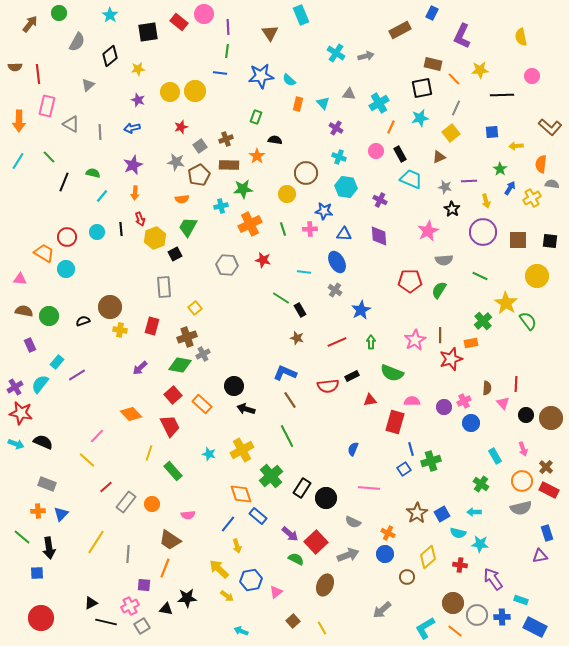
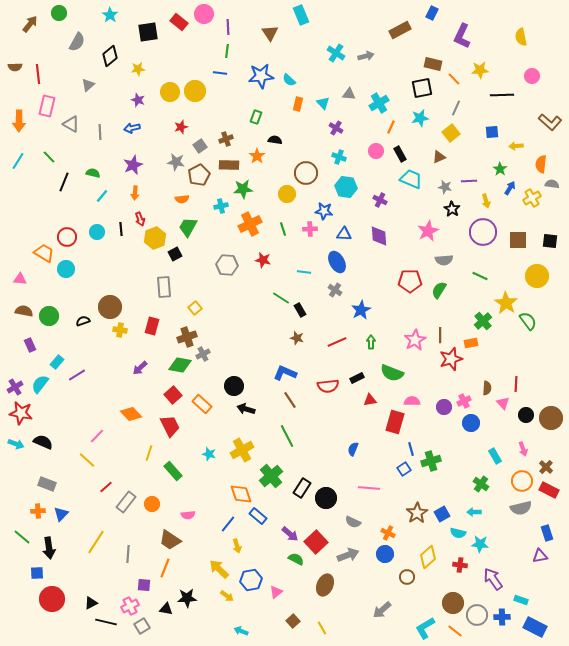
brown L-shape at (550, 127): moved 5 px up
black rectangle at (352, 376): moved 5 px right, 2 px down
red circle at (41, 618): moved 11 px right, 19 px up
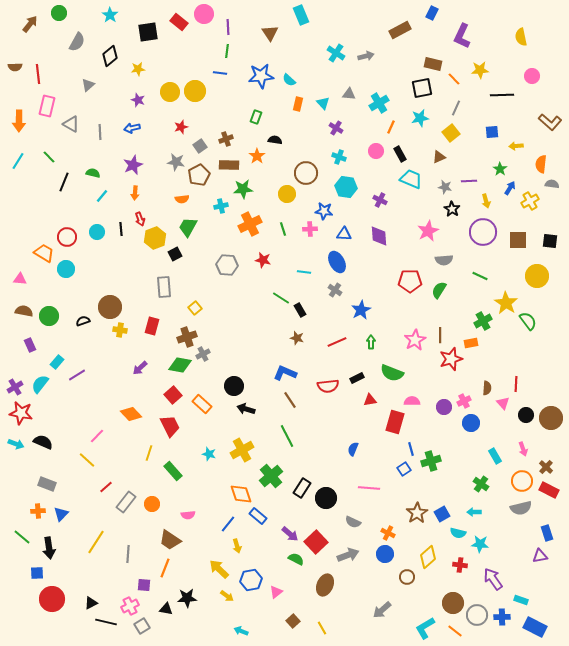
yellow cross at (532, 198): moved 2 px left, 3 px down
green cross at (483, 321): rotated 12 degrees clockwise
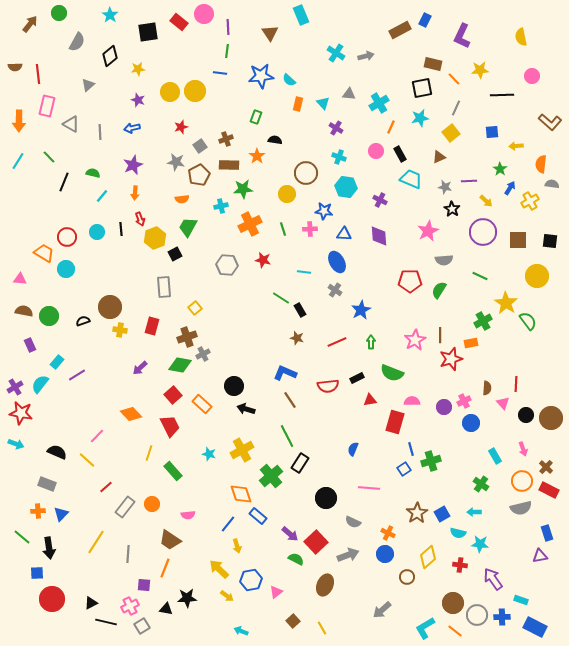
blue rectangle at (432, 13): moved 7 px left, 7 px down
yellow arrow at (486, 201): rotated 32 degrees counterclockwise
black semicircle at (43, 442): moved 14 px right, 10 px down
black rectangle at (302, 488): moved 2 px left, 25 px up
gray rectangle at (126, 502): moved 1 px left, 5 px down
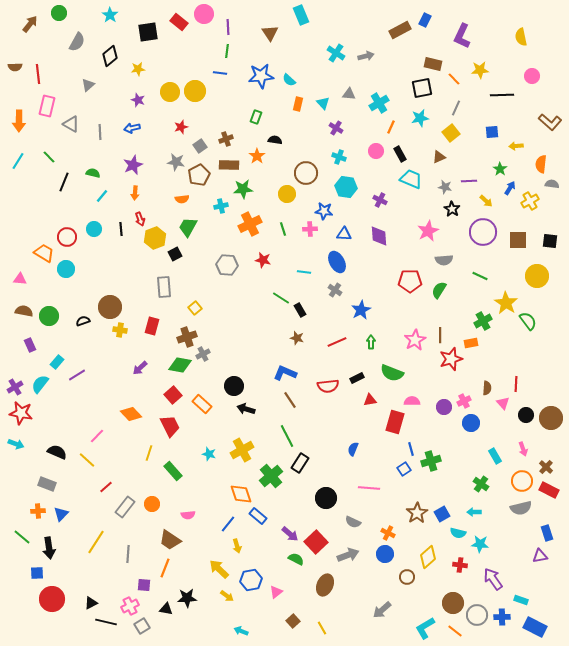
cyan circle at (97, 232): moved 3 px left, 3 px up
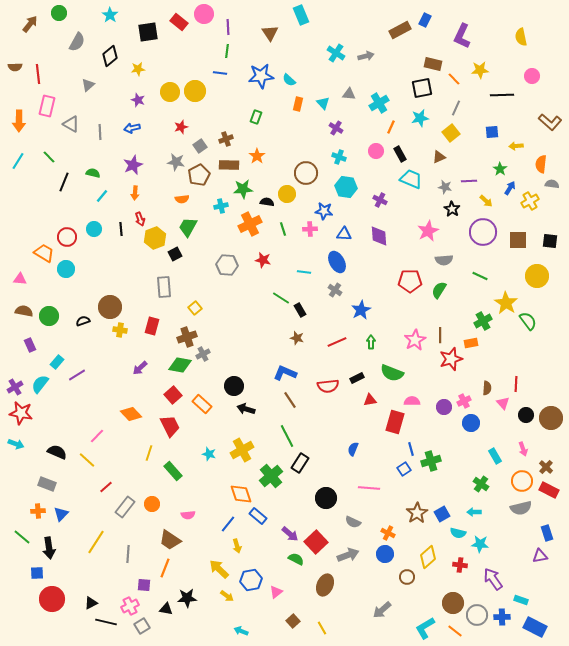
black semicircle at (275, 140): moved 8 px left, 62 px down
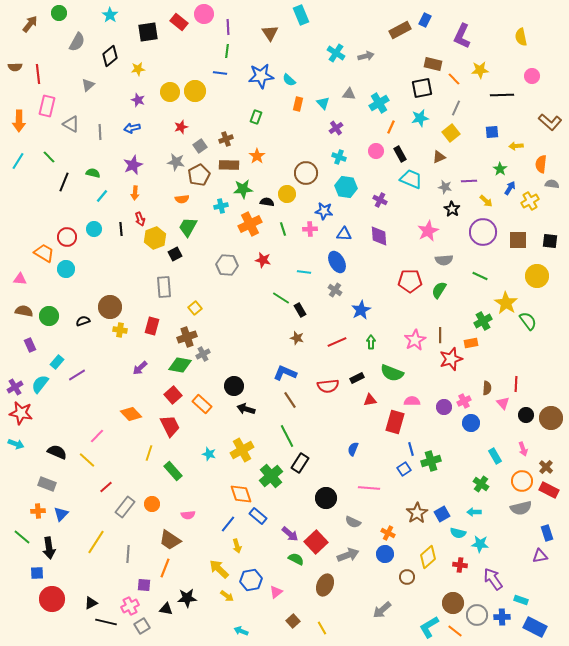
purple cross at (336, 128): rotated 24 degrees clockwise
cyan L-shape at (425, 628): moved 4 px right, 1 px up
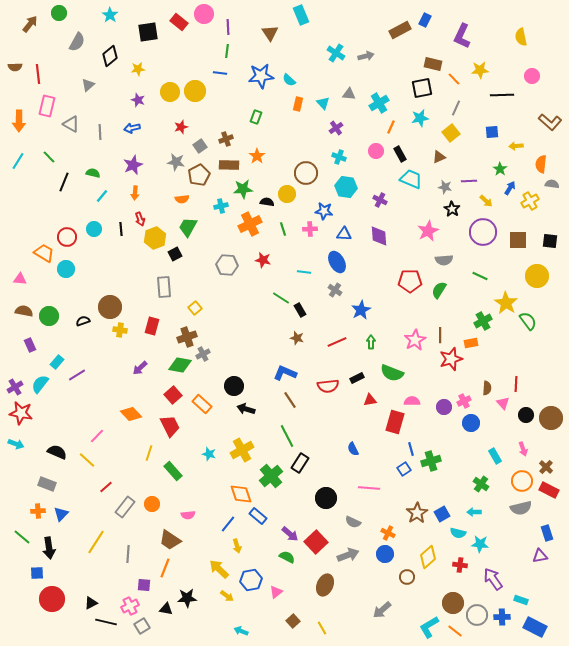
blue semicircle at (353, 449): rotated 48 degrees counterclockwise
green semicircle at (296, 559): moved 9 px left, 2 px up
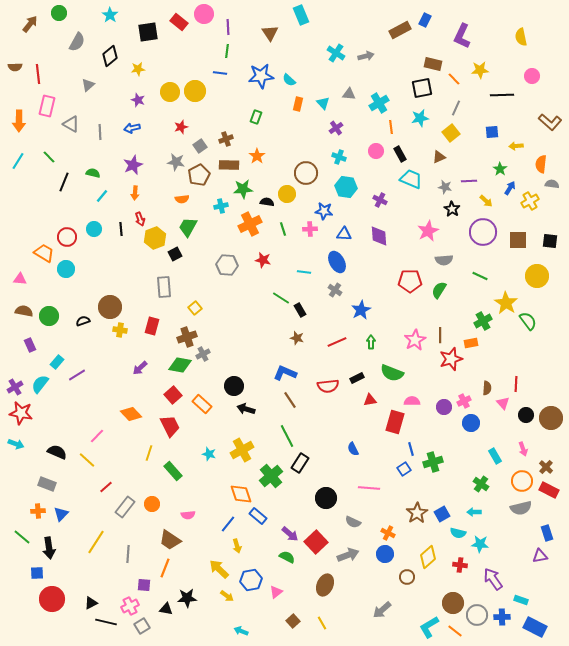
orange line at (391, 127): rotated 32 degrees counterclockwise
green cross at (431, 461): moved 2 px right, 1 px down
yellow line at (322, 628): moved 5 px up
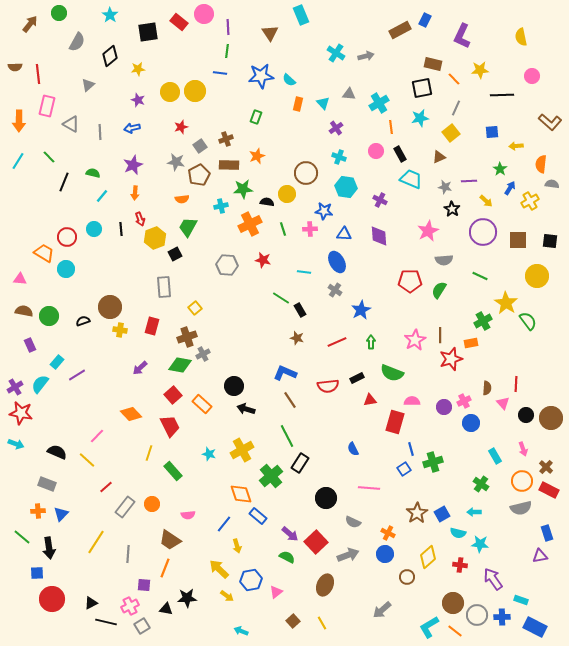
orange star at (257, 156): rotated 14 degrees clockwise
blue line at (228, 524): moved 4 px left
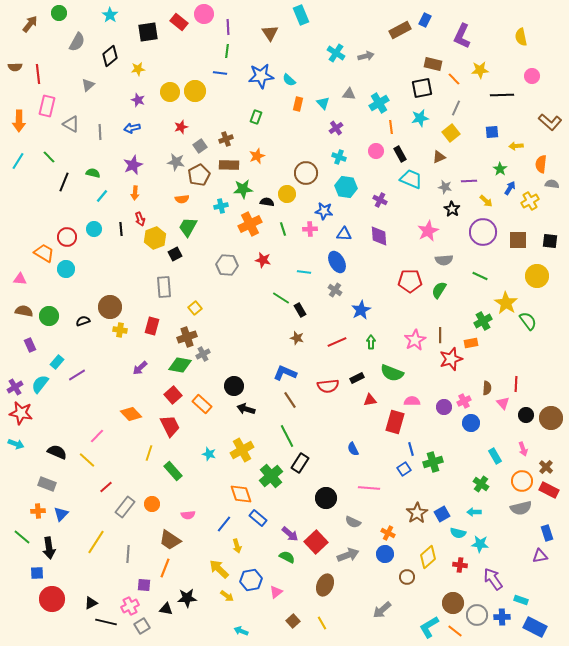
blue rectangle at (258, 516): moved 2 px down
